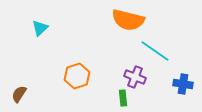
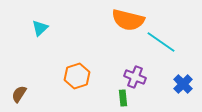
cyan line: moved 6 px right, 9 px up
blue cross: rotated 36 degrees clockwise
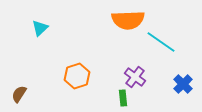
orange semicircle: rotated 16 degrees counterclockwise
purple cross: rotated 15 degrees clockwise
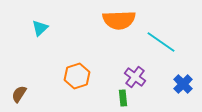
orange semicircle: moved 9 px left
